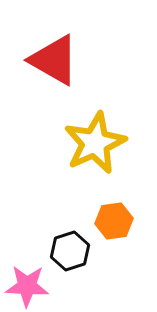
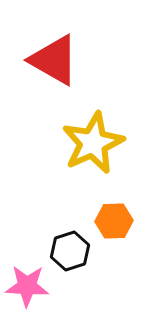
yellow star: moved 2 px left
orange hexagon: rotated 6 degrees clockwise
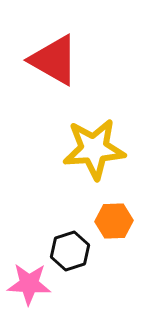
yellow star: moved 1 px right, 6 px down; rotated 20 degrees clockwise
pink star: moved 2 px right, 2 px up
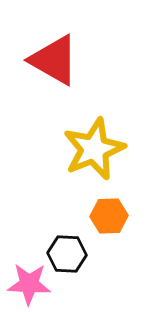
yellow star: rotated 18 degrees counterclockwise
orange hexagon: moved 5 px left, 5 px up
black hexagon: moved 3 px left, 3 px down; rotated 21 degrees clockwise
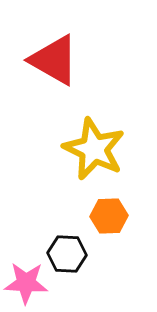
yellow star: rotated 24 degrees counterclockwise
pink star: moved 3 px left, 1 px up
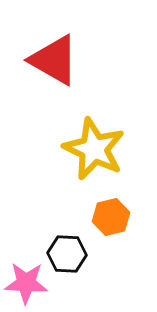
orange hexagon: moved 2 px right, 1 px down; rotated 12 degrees counterclockwise
